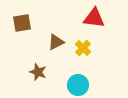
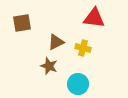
yellow cross: rotated 28 degrees counterclockwise
brown star: moved 11 px right, 6 px up
cyan circle: moved 1 px up
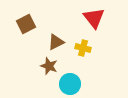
red triangle: rotated 45 degrees clockwise
brown square: moved 4 px right, 1 px down; rotated 18 degrees counterclockwise
cyan circle: moved 8 px left
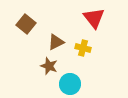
brown square: rotated 24 degrees counterclockwise
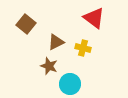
red triangle: rotated 15 degrees counterclockwise
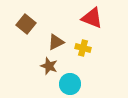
red triangle: moved 2 px left; rotated 15 degrees counterclockwise
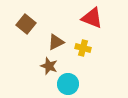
cyan circle: moved 2 px left
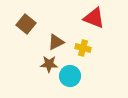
red triangle: moved 2 px right
brown star: moved 2 px up; rotated 18 degrees counterclockwise
cyan circle: moved 2 px right, 8 px up
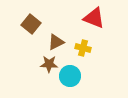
brown square: moved 5 px right
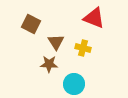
brown square: rotated 12 degrees counterclockwise
brown triangle: rotated 36 degrees counterclockwise
cyan circle: moved 4 px right, 8 px down
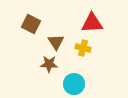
red triangle: moved 2 px left, 5 px down; rotated 25 degrees counterclockwise
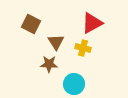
red triangle: rotated 25 degrees counterclockwise
